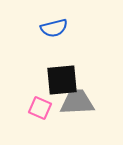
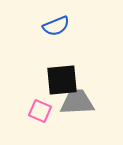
blue semicircle: moved 2 px right, 2 px up; rotated 8 degrees counterclockwise
pink square: moved 3 px down
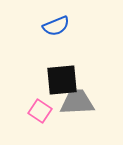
pink square: rotated 10 degrees clockwise
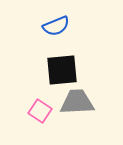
black square: moved 10 px up
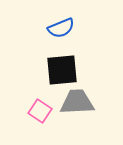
blue semicircle: moved 5 px right, 2 px down
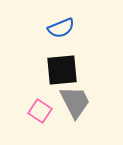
gray trapezoid: moved 2 px left; rotated 66 degrees clockwise
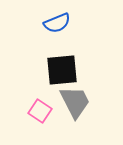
blue semicircle: moved 4 px left, 5 px up
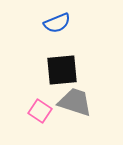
gray trapezoid: rotated 45 degrees counterclockwise
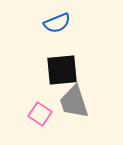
gray trapezoid: moved 1 px left; rotated 126 degrees counterclockwise
pink square: moved 3 px down
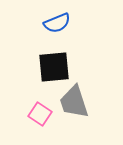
black square: moved 8 px left, 3 px up
